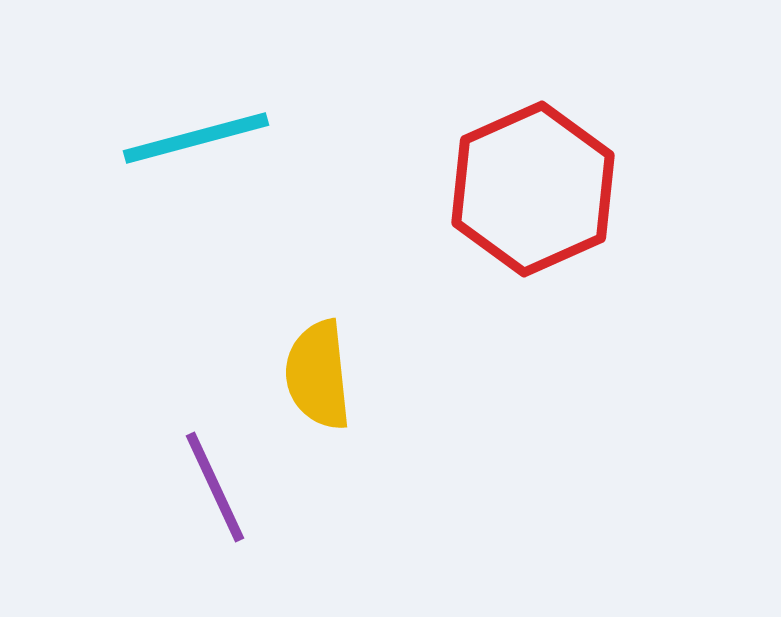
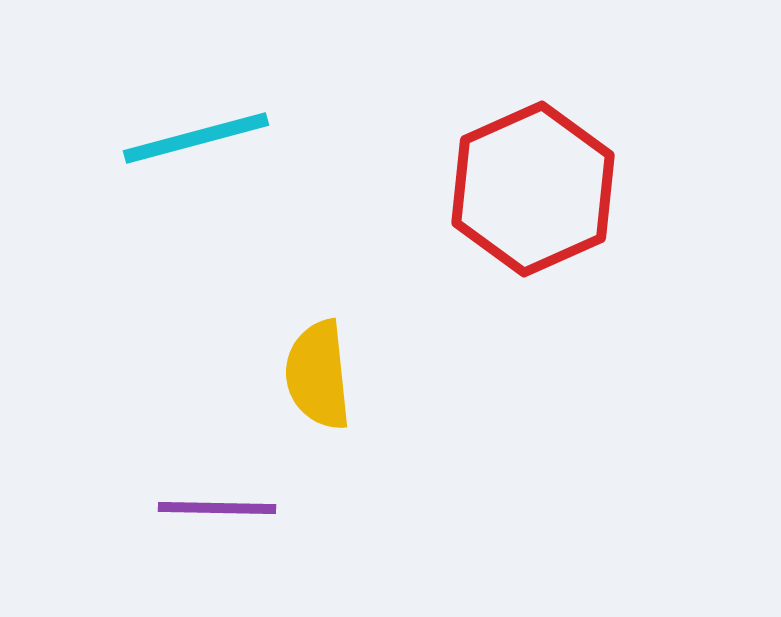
purple line: moved 2 px right, 21 px down; rotated 64 degrees counterclockwise
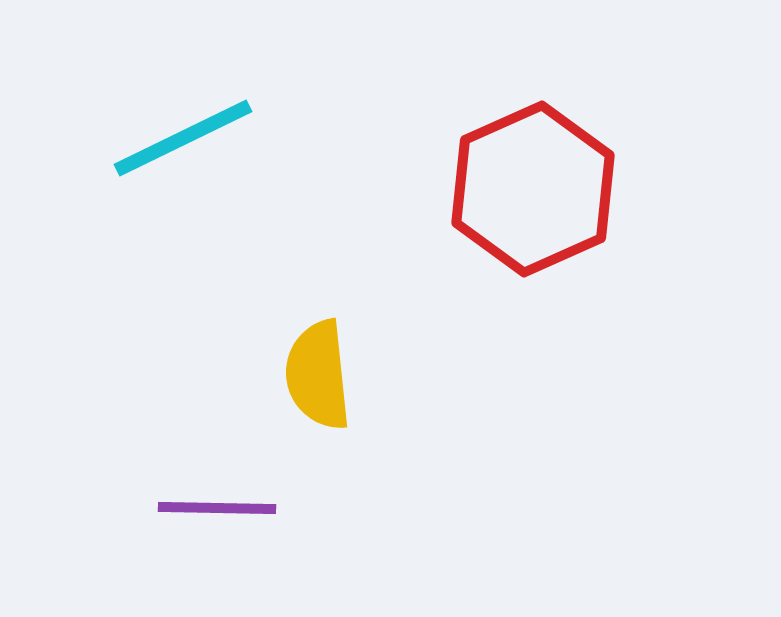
cyan line: moved 13 px left; rotated 11 degrees counterclockwise
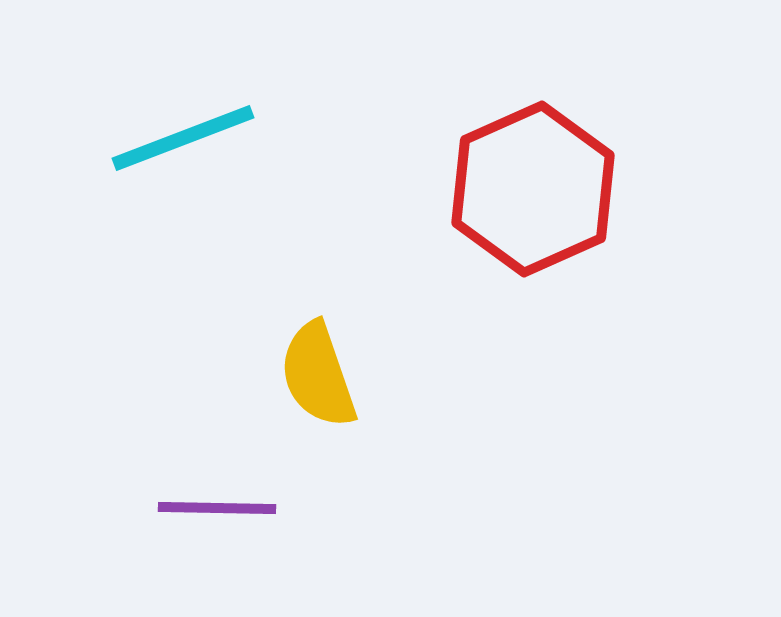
cyan line: rotated 5 degrees clockwise
yellow semicircle: rotated 13 degrees counterclockwise
